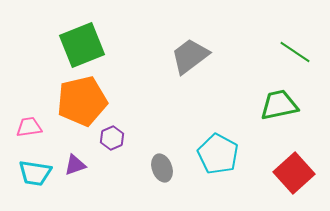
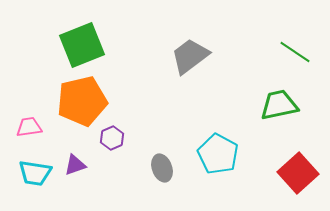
red square: moved 4 px right
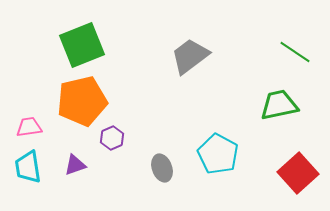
cyan trapezoid: moved 7 px left, 6 px up; rotated 72 degrees clockwise
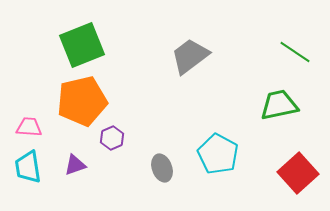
pink trapezoid: rotated 12 degrees clockwise
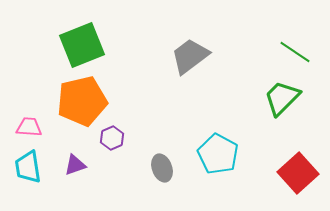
green trapezoid: moved 3 px right, 7 px up; rotated 33 degrees counterclockwise
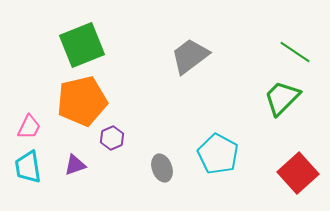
pink trapezoid: rotated 112 degrees clockwise
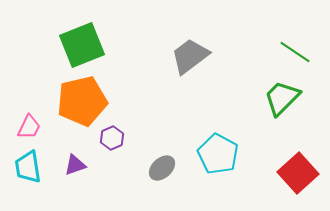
gray ellipse: rotated 68 degrees clockwise
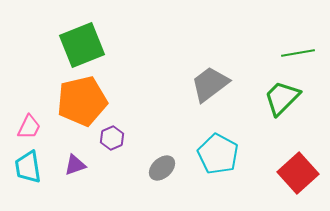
green line: moved 3 px right, 1 px down; rotated 44 degrees counterclockwise
gray trapezoid: moved 20 px right, 28 px down
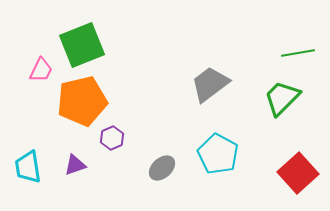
pink trapezoid: moved 12 px right, 57 px up
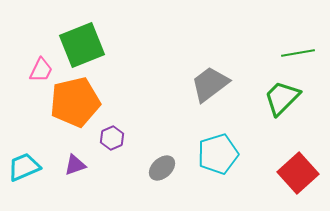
orange pentagon: moved 7 px left, 1 px down
cyan pentagon: rotated 27 degrees clockwise
cyan trapezoid: moved 4 px left; rotated 76 degrees clockwise
